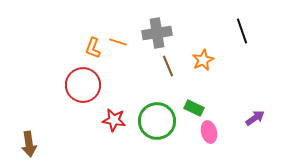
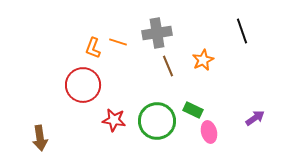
green rectangle: moved 1 px left, 2 px down
brown arrow: moved 11 px right, 6 px up
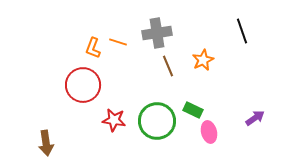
brown arrow: moved 6 px right, 5 px down
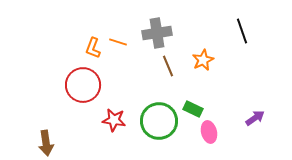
green rectangle: moved 1 px up
green circle: moved 2 px right
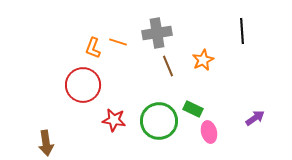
black line: rotated 15 degrees clockwise
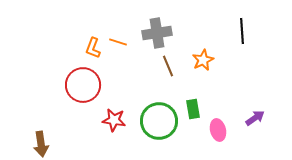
green rectangle: rotated 54 degrees clockwise
pink ellipse: moved 9 px right, 2 px up
brown arrow: moved 5 px left, 1 px down
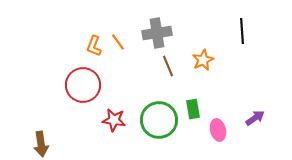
orange line: rotated 36 degrees clockwise
orange L-shape: moved 1 px right, 2 px up
green circle: moved 1 px up
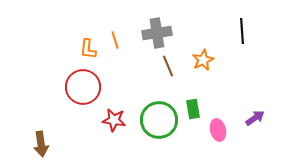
orange line: moved 3 px left, 2 px up; rotated 18 degrees clockwise
orange L-shape: moved 6 px left, 3 px down; rotated 15 degrees counterclockwise
red circle: moved 2 px down
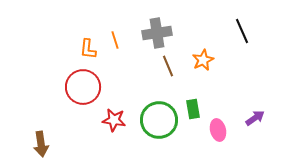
black line: rotated 20 degrees counterclockwise
